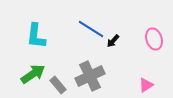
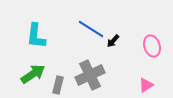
pink ellipse: moved 2 px left, 7 px down
gray cross: moved 1 px up
gray rectangle: rotated 54 degrees clockwise
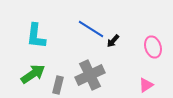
pink ellipse: moved 1 px right, 1 px down
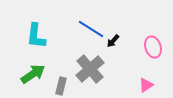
gray cross: moved 6 px up; rotated 16 degrees counterclockwise
gray rectangle: moved 3 px right, 1 px down
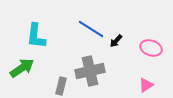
black arrow: moved 3 px right
pink ellipse: moved 2 px left, 1 px down; rotated 55 degrees counterclockwise
gray cross: moved 2 px down; rotated 28 degrees clockwise
green arrow: moved 11 px left, 6 px up
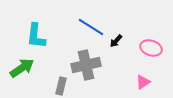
blue line: moved 2 px up
gray cross: moved 4 px left, 6 px up
pink triangle: moved 3 px left, 3 px up
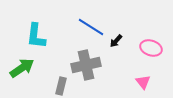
pink triangle: rotated 35 degrees counterclockwise
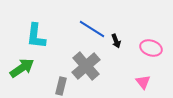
blue line: moved 1 px right, 2 px down
black arrow: rotated 64 degrees counterclockwise
gray cross: moved 1 px down; rotated 28 degrees counterclockwise
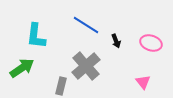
blue line: moved 6 px left, 4 px up
pink ellipse: moved 5 px up
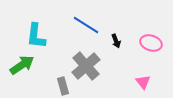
green arrow: moved 3 px up
gray rectangle: moved 2 px right; rotated 30 degrees counterclockwise
